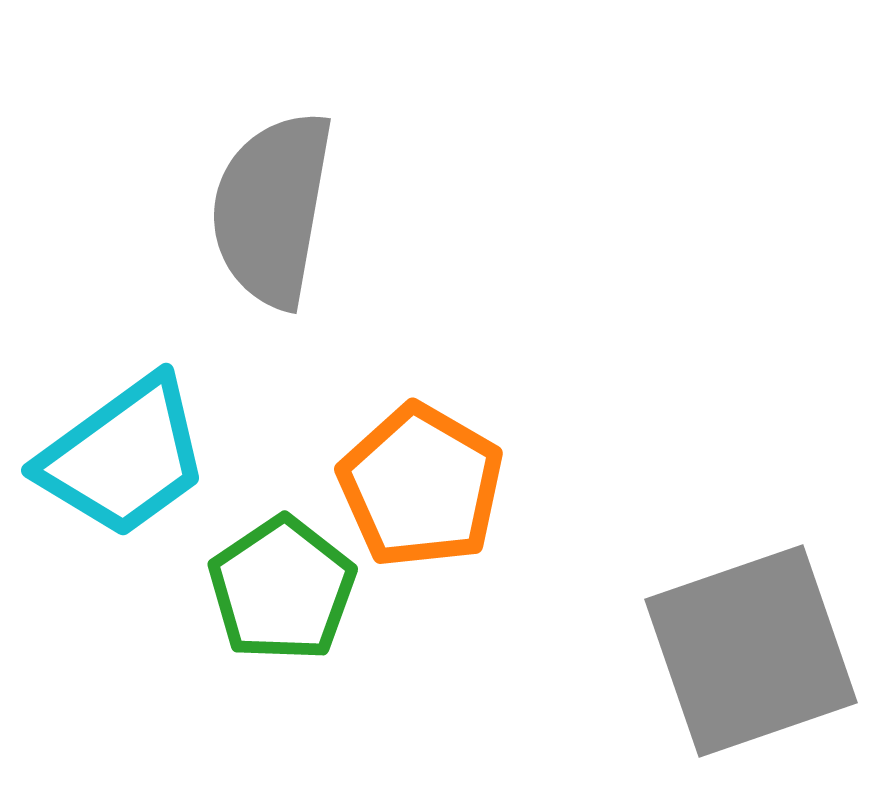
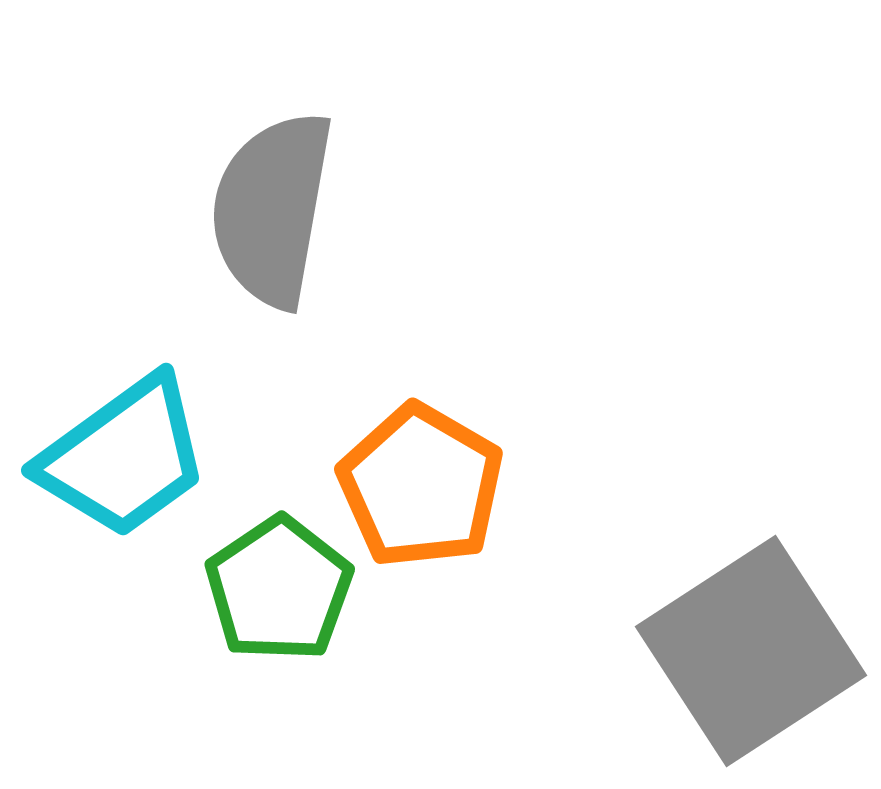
green pentagon: moved 3 px left
gray square: rotated 14 degrees counterclockwise
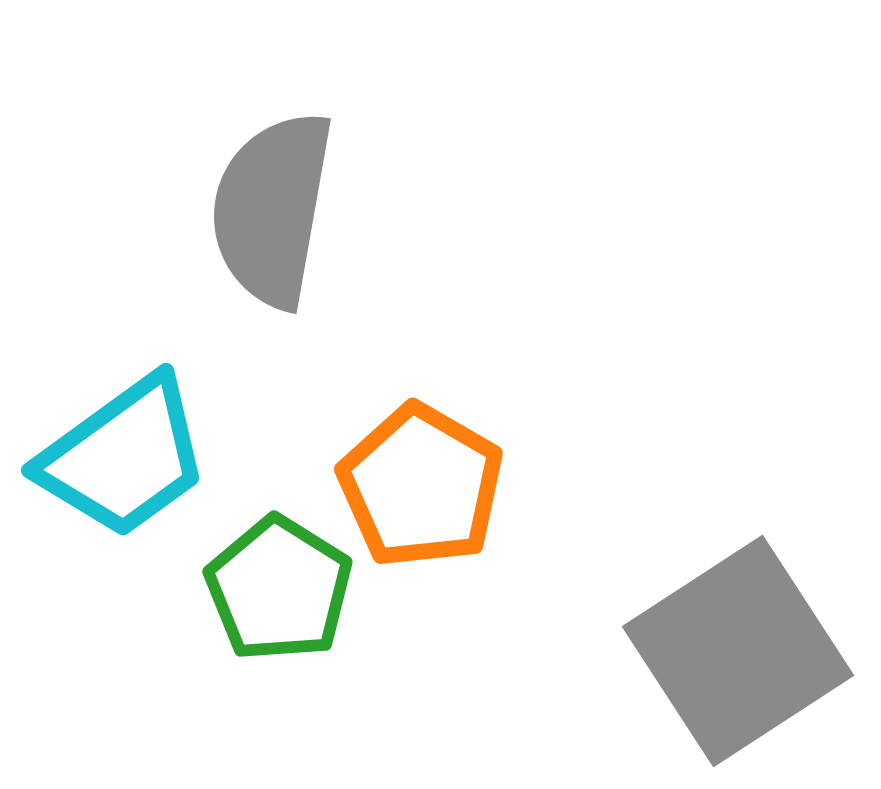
green pentagon: rotated 6 degrees counterclockwise
gray square: moved 13 px left
